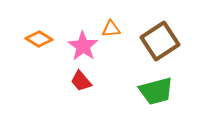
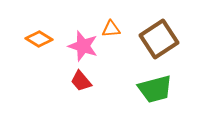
brown square: moved 1 px left, 2 px up
pink star: rotated 16 degrees counterclockwise
green trapezoid: moved 1 px left, 2 px up
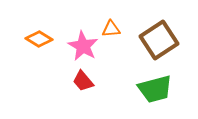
brown square: moved 1 px down
pink star: rotated 12 degrees clockwise
red trapezoid: moved 2 px right
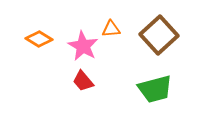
brown square: moved 5 px up; rotated 9 degrees counterclockwise
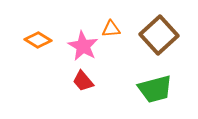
orange diamond: moved 1 px left, 1 px down
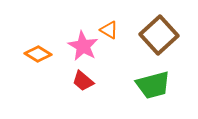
orange triangle: moved 2 px left, 1 px down; rotated 36 degrees clockwise
orange diamond: moved 14 px down
red trapezoid: rotated 10 degrees counterclockwise
green trapezoid: moved 2 px left, 4 px up
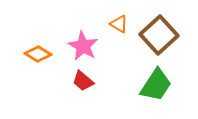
orange triangle: moved 10 px right, 6 px up
green trapezoid: moved 3 px right; rotated 42 degrees counterclockwise
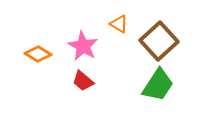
brown square: moved 6 px down
green trapezoid: moved 2 px right
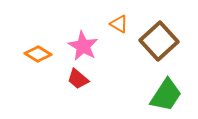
red trapezoid: moved 5 px left, 2 px up
green trapezoid: moved 8 px right, 10 px down
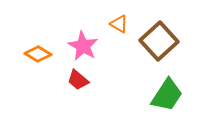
red trapezoid: moved 1 px down
green trapezoid: moved 1 px right
